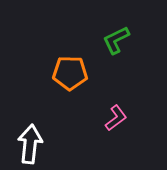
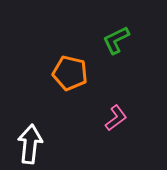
orange pentagon: rotated 12 degrees clockwise
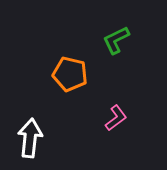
orange pentagon: moved 1 px down
white arrow: moved 6 px up
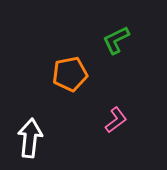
orange pentagon: rotated 24 degrees counterclockwise
pink L-shape: moved 2 px down
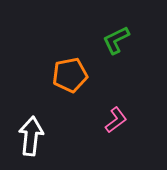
orange pentagon: moved 1 px down
white arrow: moved 1 px right, 2 px up
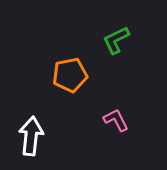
pink L-shape: rotated 80 degrees counterclockwise
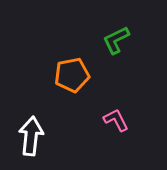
orange pentagon: moved 2 px right
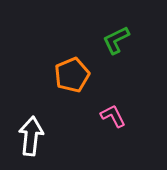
orange pentagon: rotated 12 degrees counterclockwise
pink L-shape: moved 3 px left, 4 px up
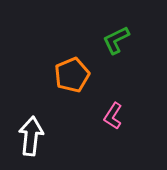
pink L-shape: rotated 120 degrees counterclockwise
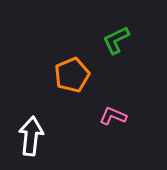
pink L-shape: rotated 80 degrees clockwise
